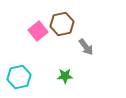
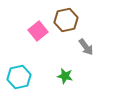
brown hexagon: moved 4 px right, 4 px up
green star: rotated 14 degrees clockwise
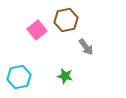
pink square: moved 1 px left, 1 px up
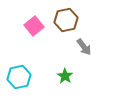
pink square: moved 3 px left, 4 px up
gray arrow: moved 2 px left
green star: rotated 21 degrees clockwise
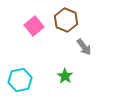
brown hexagon: rotated 25 degrees counterclockwise
cyan hexagon: moved 1 px right, 3 px down
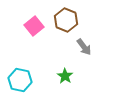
cyan hexagon: rotated 25 degrees clockwise
